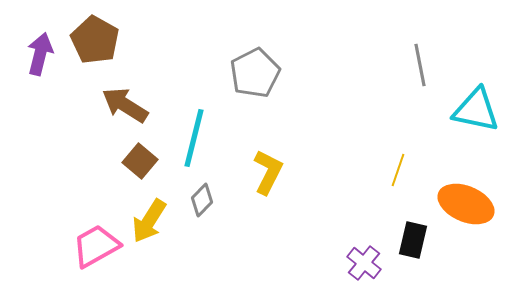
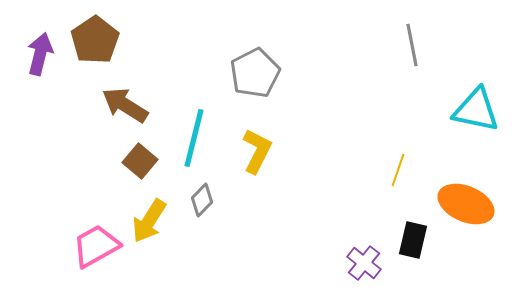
brown pentagon: rotated 9 degrees clockwise
gray line: moved 8 px left, 20 px up
yellow L-shape: moved 11 px left, 21 px up
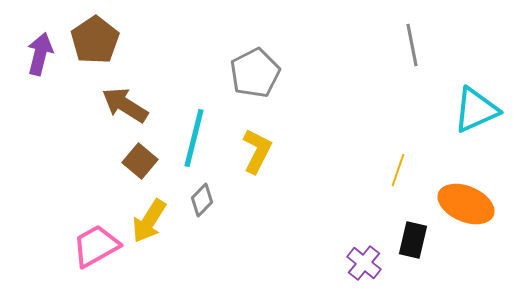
cyan triangle: rotated 36 degrees counterclockwise
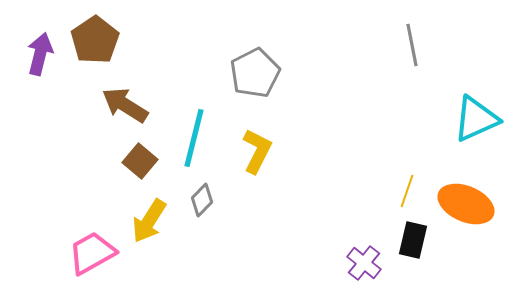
cyan triangle: moved 9 px down
yellow line: moved 9 px right, 21 px down
pink trapezoid: moved 4 px left, 7 px down
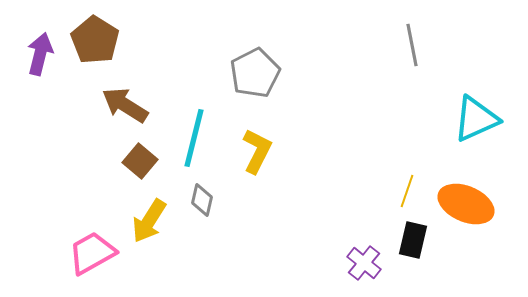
brown pentagon: rotated 6 degrees counterclockwise
gray diamond: rotated 32 degrees counterclockwise
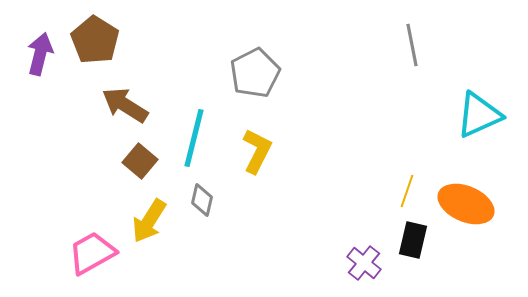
cyan triangle: moved 3 px right, 4 px up
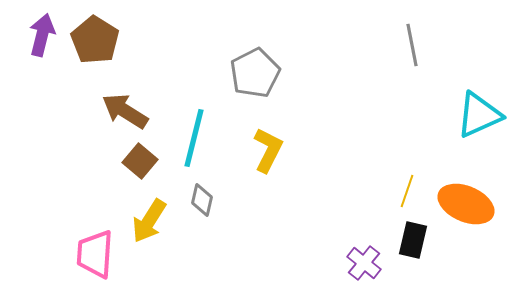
purple arrow: moved 2 px right, 19 px up
brown arrow: moved 6 px down
yellow L-shape: moved 11 px right, 1 px up
pink trapezoid: moved 3 px right, 1 px down; rotated 57 degrees counterclockwise
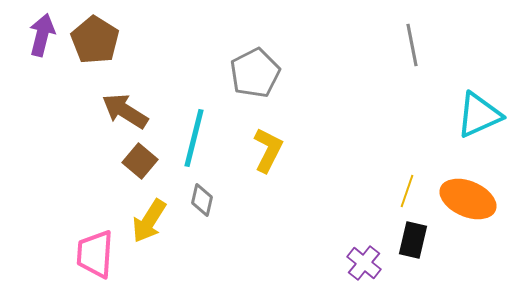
orange ellipse: moved 2 px right, 5 px up
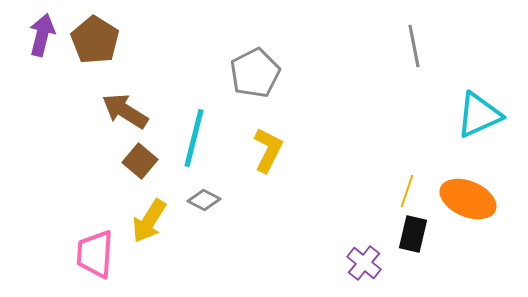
gray line: moved 2 px right, 1 px down
gray diamond: moved 2 px right; rotated 76 degrees counterclockwise
black rectangle: moved 6 px up
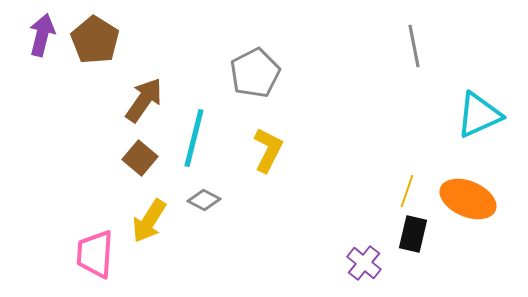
brown arrow: moved 19 px right, 11 px up; rotated 93 degrees clockwise
brown square: moved 3 px up
